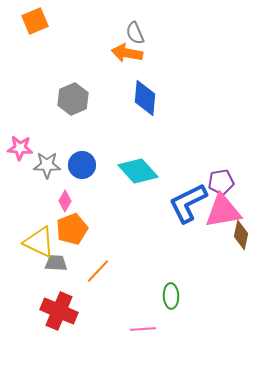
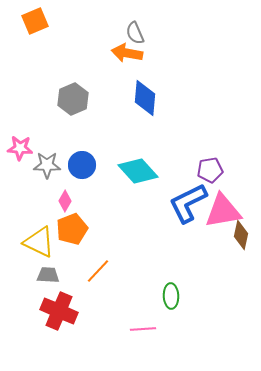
purple pentagon: moved 11 px left, 12 px up
gray trapezoid: moved 8 px left, 12 px down
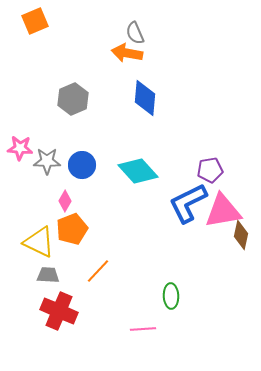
gray star: moved 4 px up
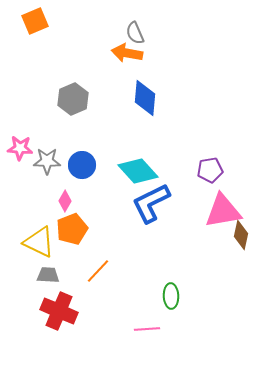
blue L-shape: moved 37 px left
pink line: moved 4 px right
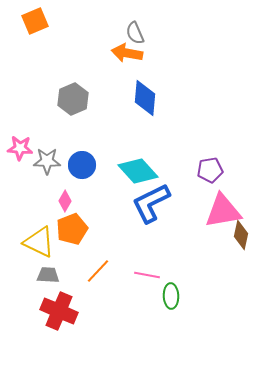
pink line: moved 54 px up; rotated 15 degrees clockwise
